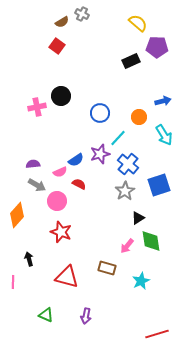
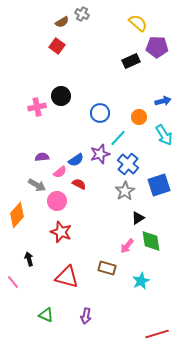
purple semicircle: moved 9 px right, 7 px up
pink semicircle: rotated 16 degrees counterclockwise
pink line: rotated 40 degrees counterclockwise
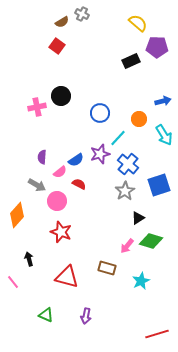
orange circle: moved 2 px down
purple semicircle: rotated 80 degrees counterclockwise
green diamond: rotated 65 degrees counterclockwise
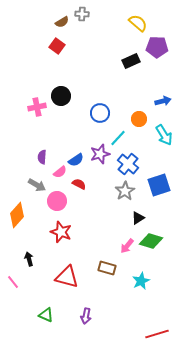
gray cross: rotated 24 degrees counterclockwise
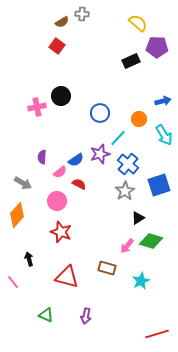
gray arrow: moved 14 px left, 2 px up
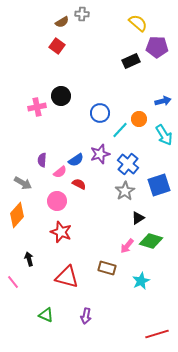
cyan line: moved 2 px right, 8 px up
purple semicircle: moved 3 px down
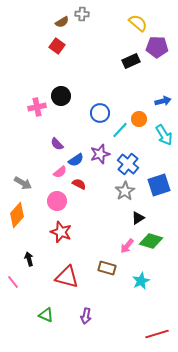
purple semicircle: moved 15 px right, 16 px up; rotated 48 degrees counterclockwise
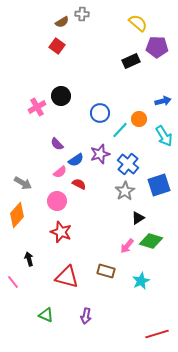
pink cross: rotated 18 degrees counterclockwise
cyan arrow: moved 1 px down
brown rectangle: moved 1 px left, 3 px down
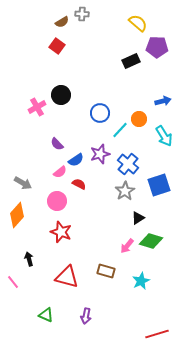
black circle: moved 1 px up
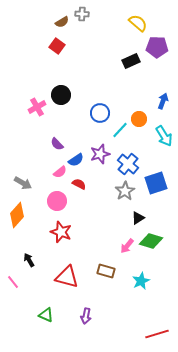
blue arrow: rotated 56 degrees counterclockwise
blue square: moved 3 px left, 2 px up
black arrow: moved 1 px down; rotated 16 degrees counterclockwise
